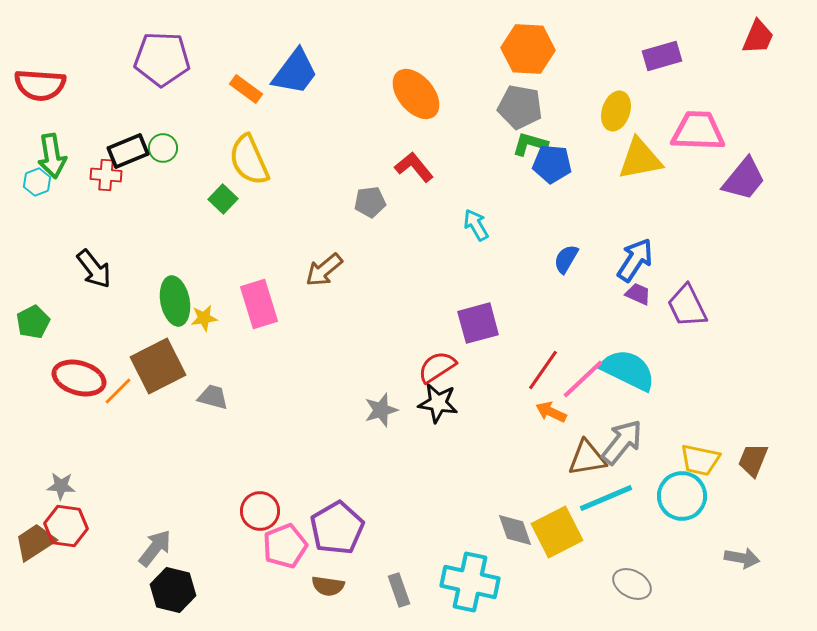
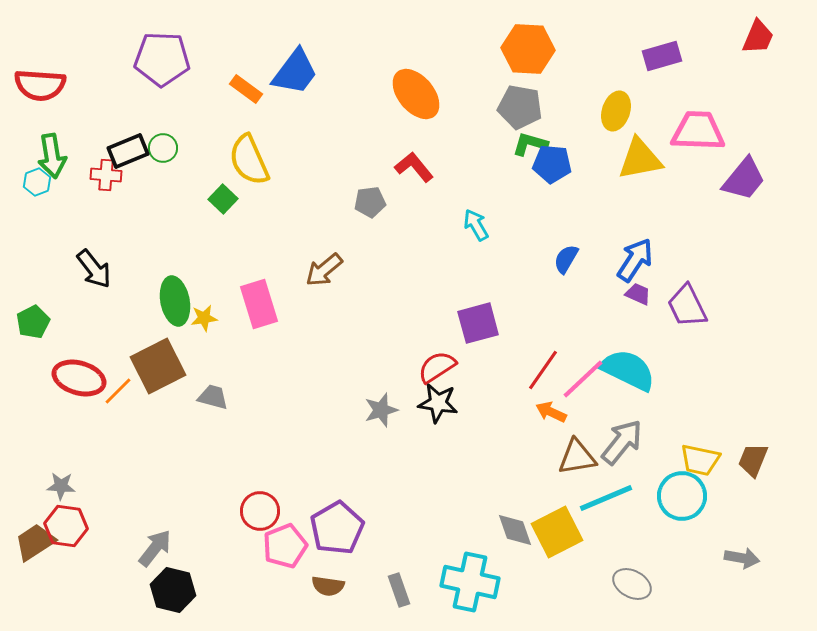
brown triangle at (587, 458): moved 10 px left, 1 px up
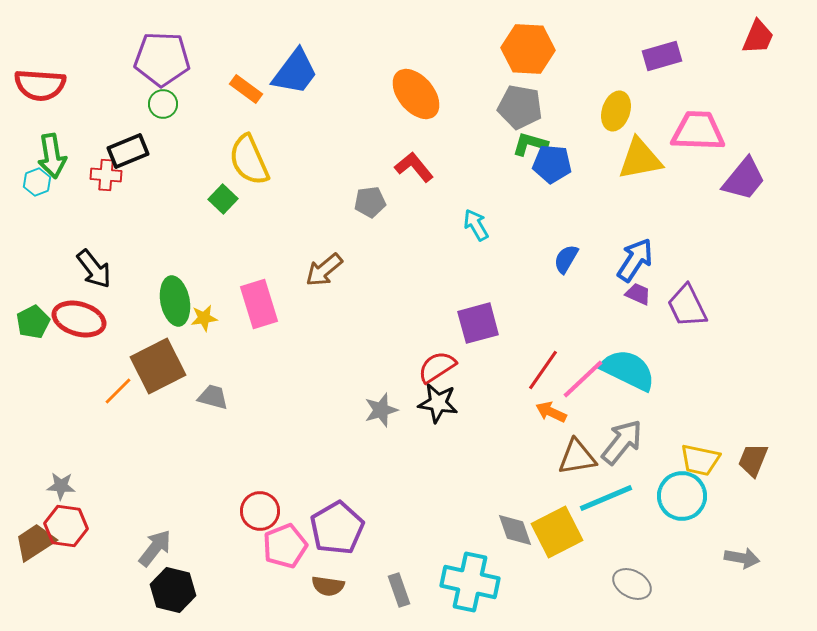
green circle at (163, 148): moved 44 px up
red ellipse at (79, 378): moved 59 px up
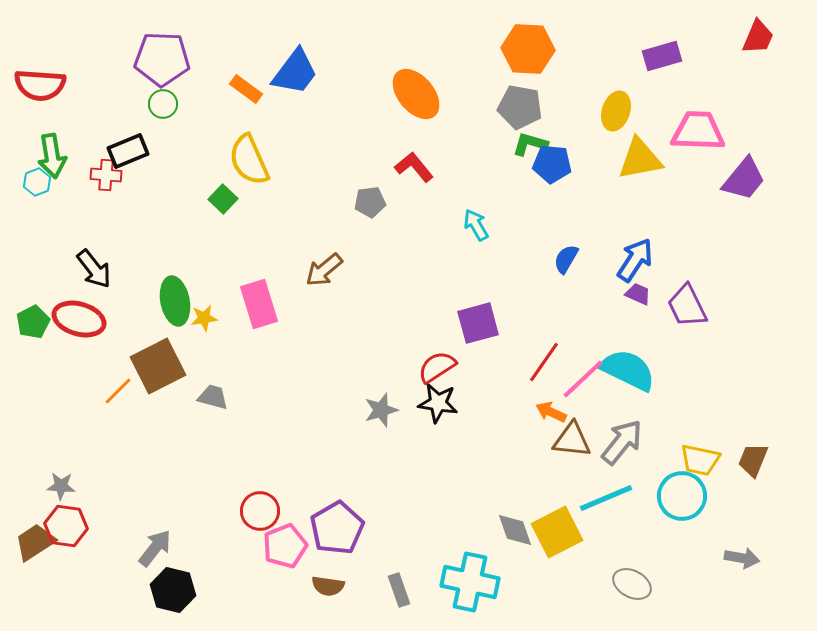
red line at (543, 370): moved 1 px right, 8 px up
brown triangle at (577, 457): moved 5 px left, 17 px up; rotated 15 degrees clockwise
